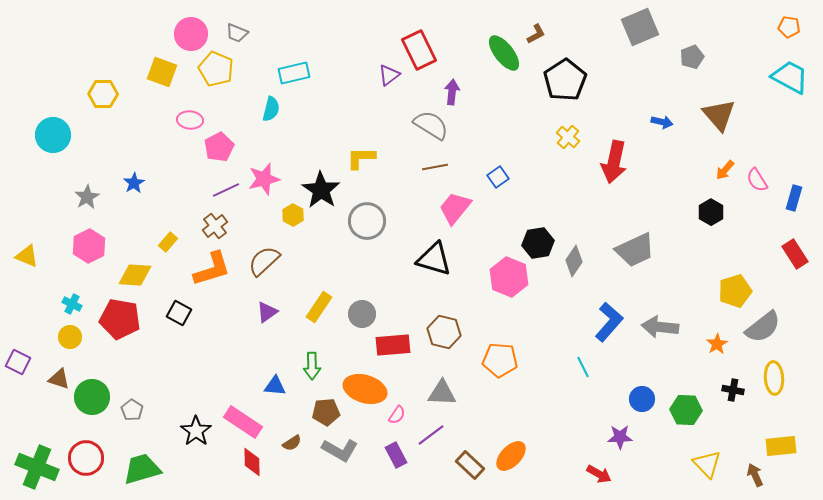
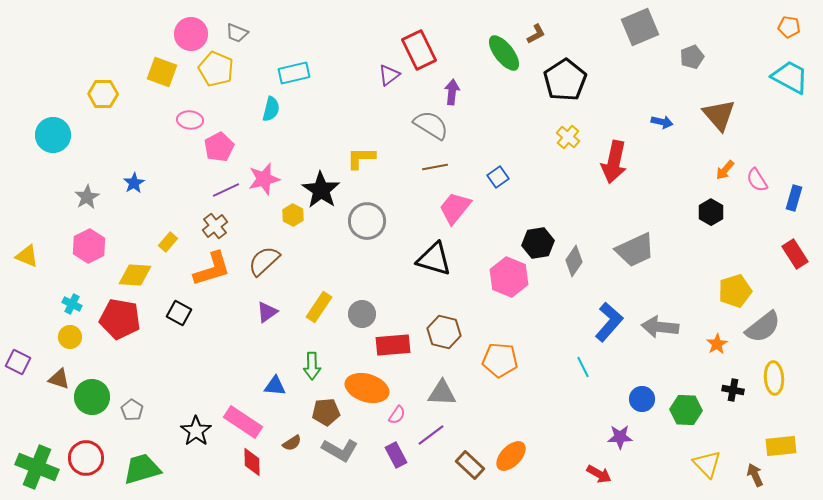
orange ellipse at (365, 389): moved 2 px right, 1 px up
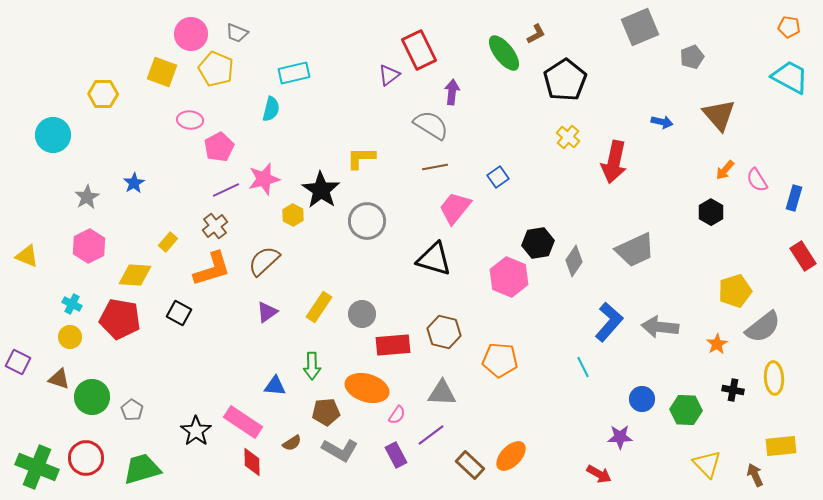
red rectangle at (795, 254): moved 8 px right, 2 px down
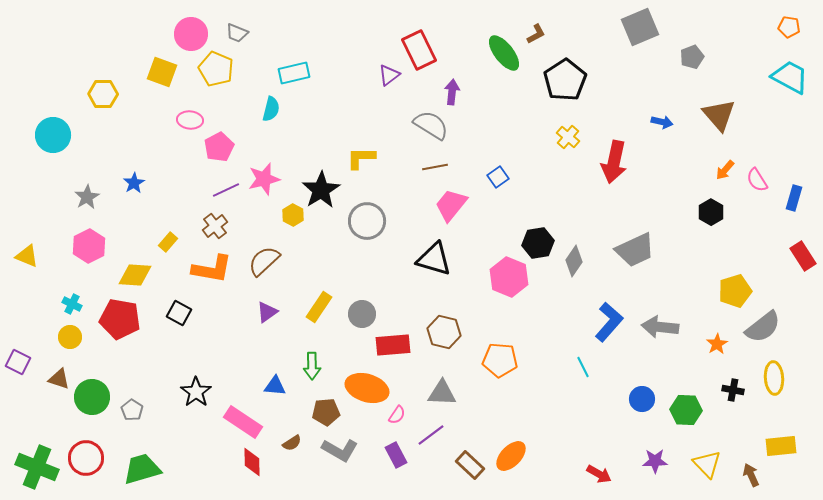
black star at (321, 190): rotated 6 degrees clockwise
pink trapezoid at (455, 208): moved 4 px left, 3 px up
orange L-shape at (212, 269): rotated 27 degrees clockwise
black star at (196, 431): moved 39 px up
purple star at (620, 437): moved 35 px right, 24 px down
brown arrow at (755, 475): moved 4 px left
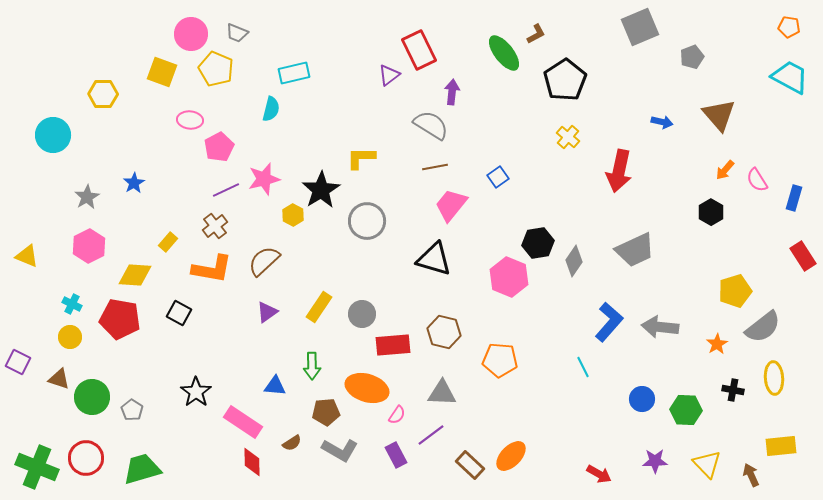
red arrow at (614, 162): moved 5 px right, 9 px down
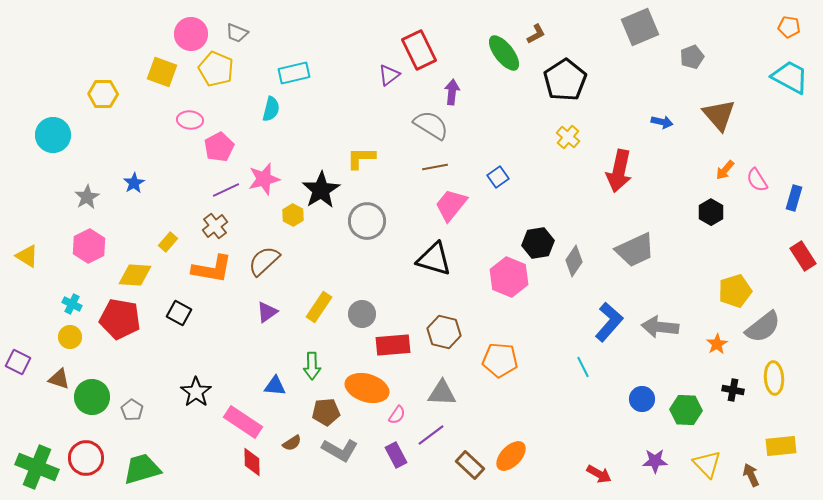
yellow triangle at (27, 256): rotated 10 degrees clockwise
